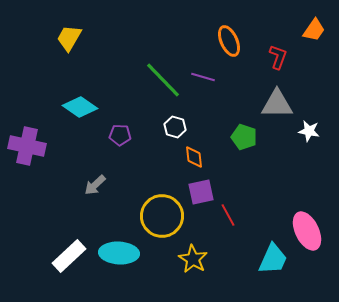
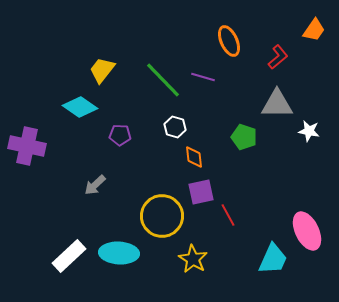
yellow trapezoid: moved 33 px right, 32 px down; rotated 8 degrees clockwise
red L-shape: rotated 30 degrees clockwise
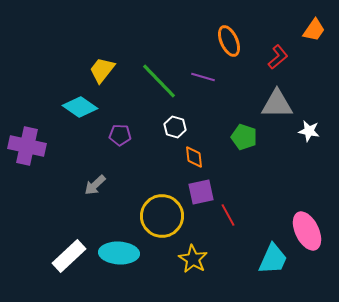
green line: moved 4 px left, 1 px down
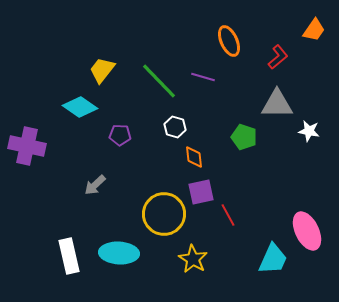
yellow circle: moved 2 px right, 2 px up
white rectangle: rotated 60 degrees counterclockwise
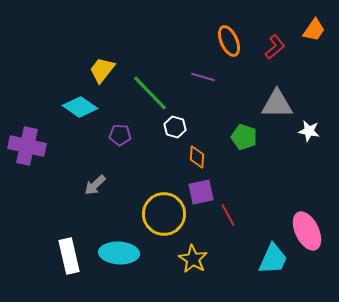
red L-shape: moved 3 px left, 10 px up
green line: moved 9 px left, 12 px down
orange diamond: moved 3 px right; rotated 10 degrees clockwise
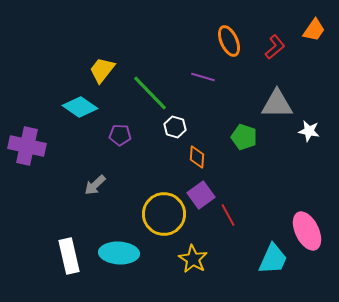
purple square: moved 3 px down; rotated 24 degrees counterclockwise
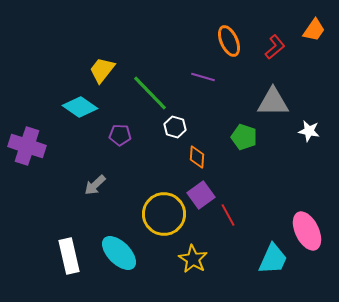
gray triangle: moved 4 px left, 2 px up
purple cross: rotated 6 degrees clockwise
cyan ellipse: rotated 42 degrees clockwise
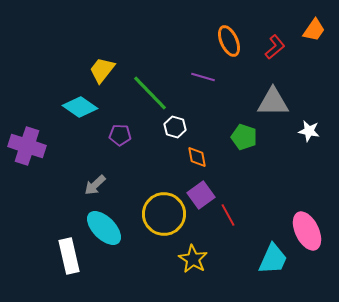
orange diamond: rotated 15 degrees counterclockwise
cyan ellipse: moved 15 px left, 25 px up
